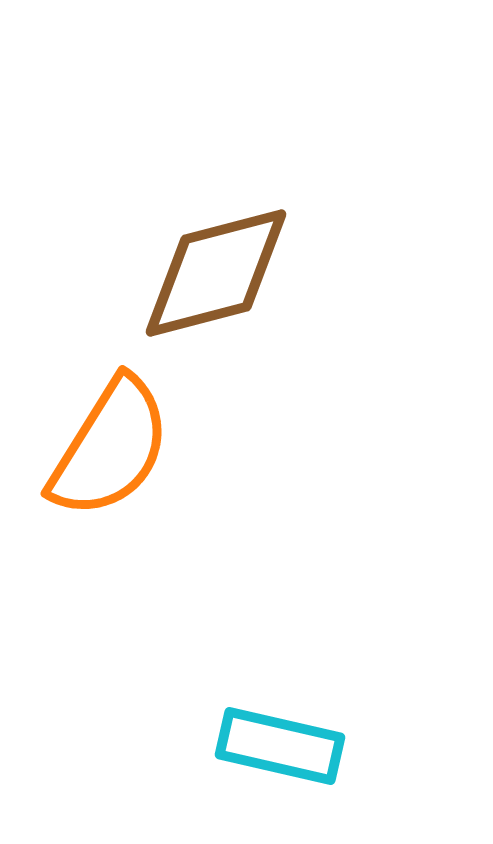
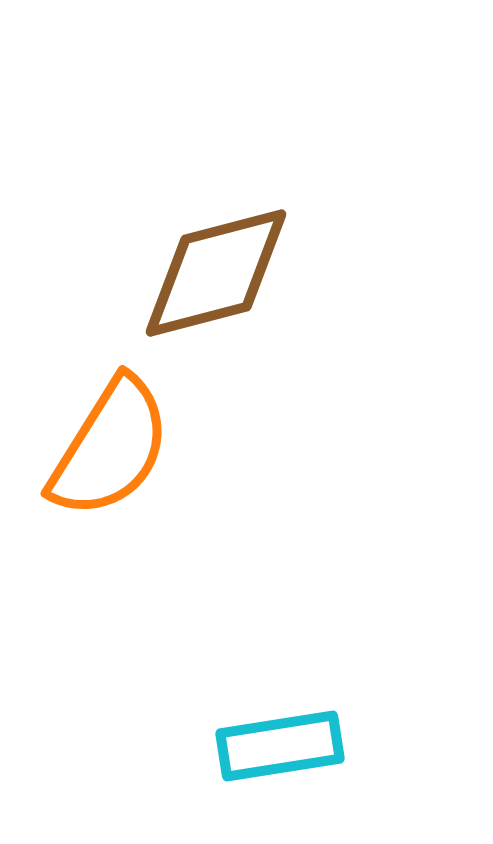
cyan rectangle: rotated 22 degrees counterclockwise
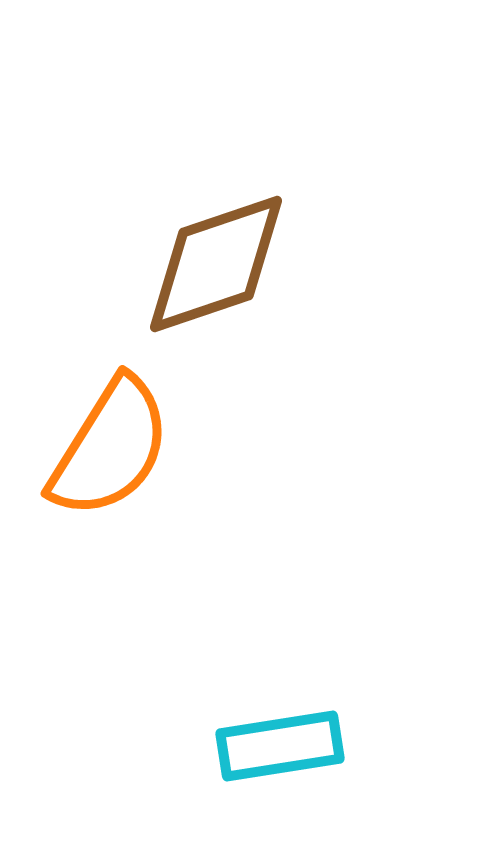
brown diamond: moved 9 px up; rotated 4 degrees counterclockwise
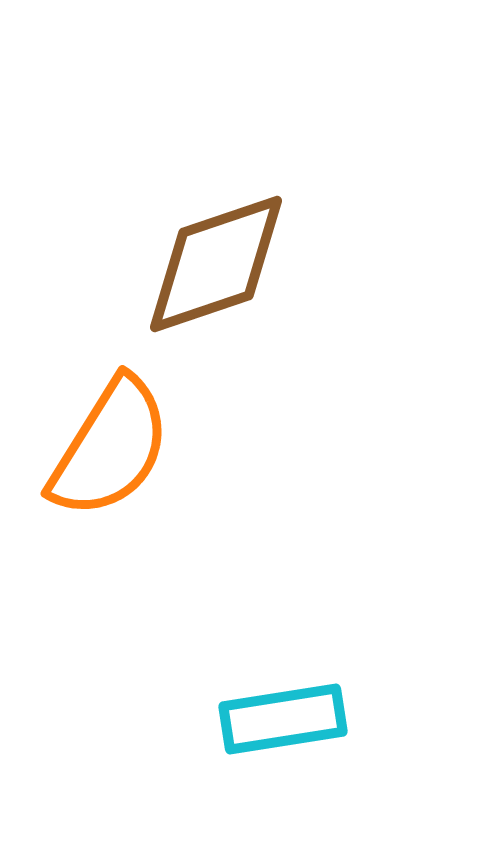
cyan rectangle: moved 3 px right, 27 px up
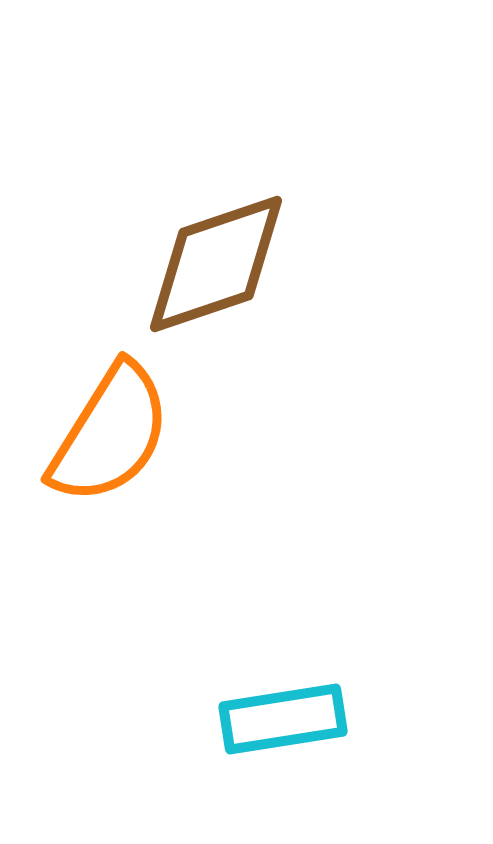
orange semicircle: moved 14 px up
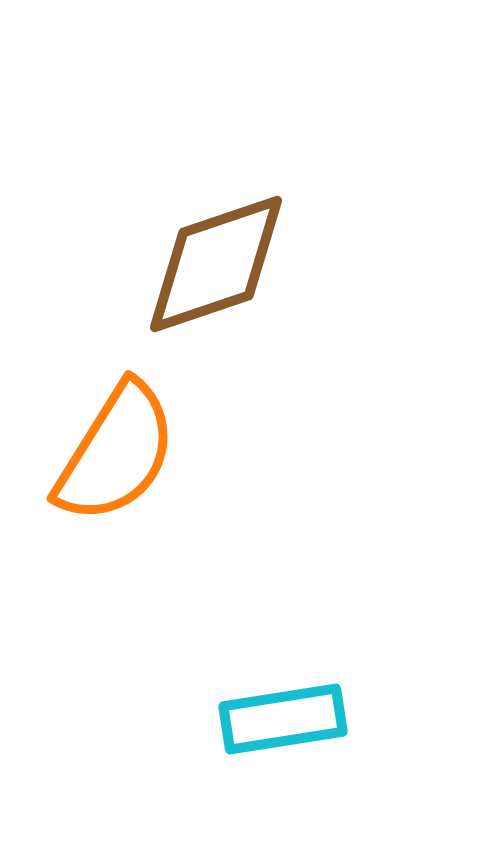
orange semicircle: moved 6 px right, 19 px down
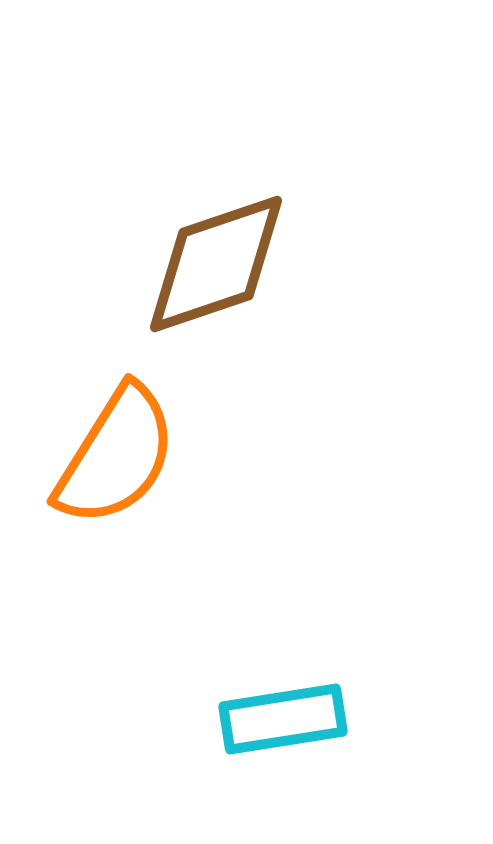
orange semicircle: moved 3 px down
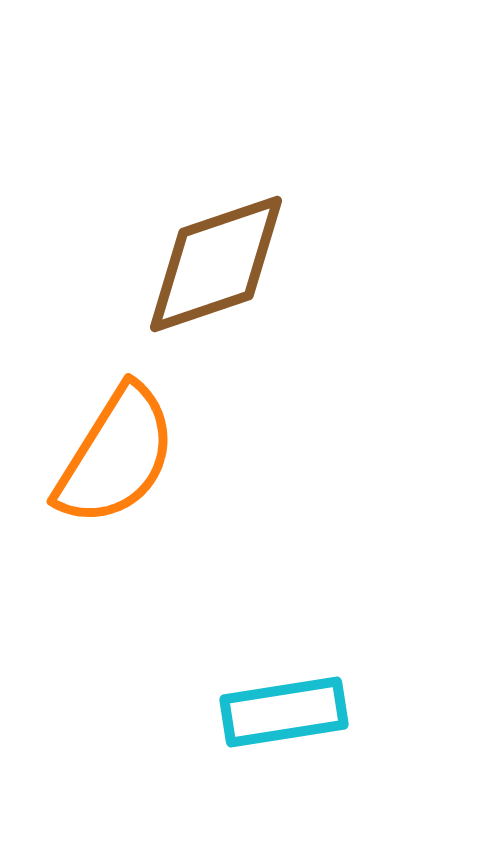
cyan rectangle: moved 1 px right, 7 px up
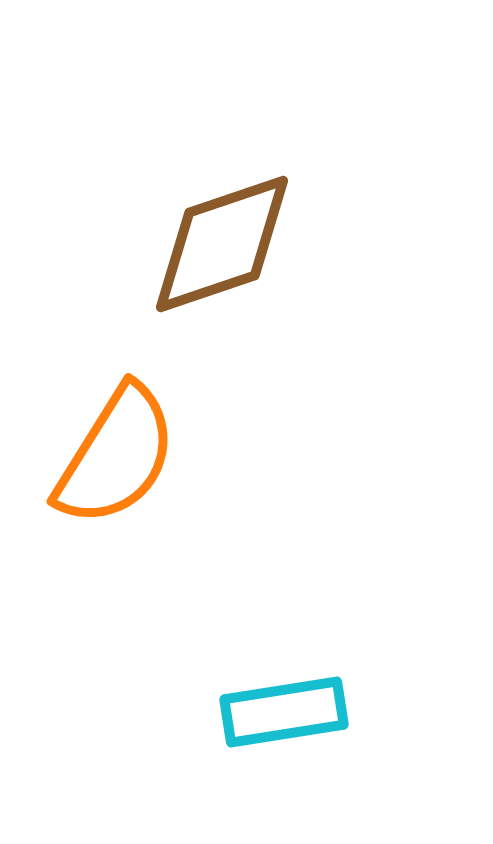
brown diamond: moved 6 px right, 20 px up
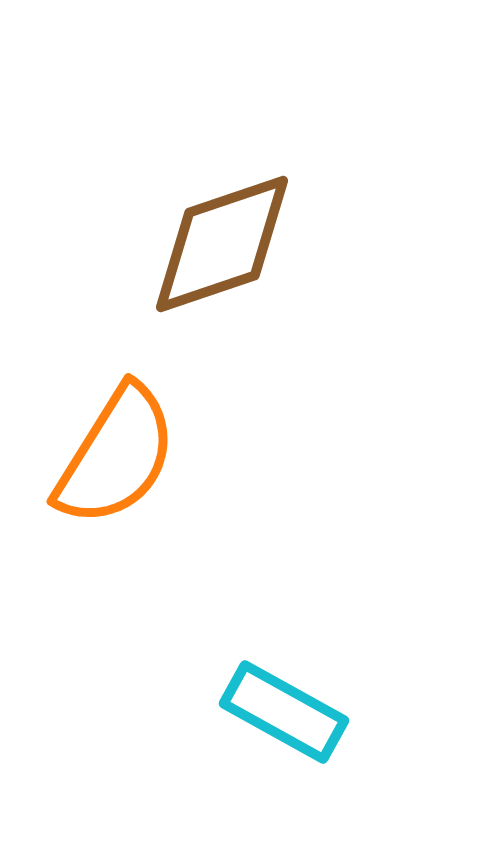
cyan rectangle: rotated 38 degrees clockwise
